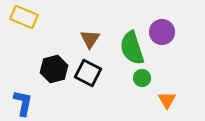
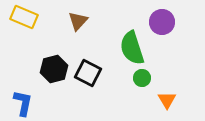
purple circle: moved 10 px up
brown triangle: moved 12 px left, 18 px up; rotated 10 degrees clockwise
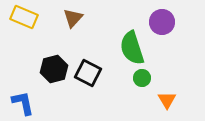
brown triangle: moved 5 px left, 3 px up
blue L-shape: rotated 24 degrees counterclockwise
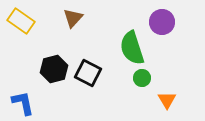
yellow rectangle: moved 3 px left, 4 px down; rotated 12 degrees clockwise
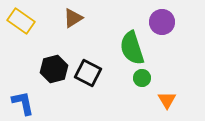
brown triangle: rotated 15 degrees clockwise
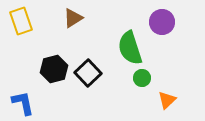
yellow rectangle: rotated 36 degrees clockwise
green semicircle: moved 2 px left
black square: rotated 20 degrees clockwise
orange triangle: rotated 18 degrees clockwise
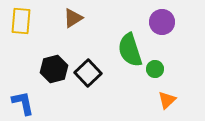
yellow rectangle: rotated 24 degrees clockwise
green semicircle: moved 2 px down
green circle: moved 13 px right, 9 px up
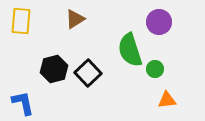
brown triangle: moved 2 px right, 1 px down
purple circle: moved 3 px left
orange triangle: rotated 36 degrees clockwise
